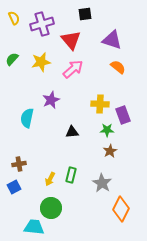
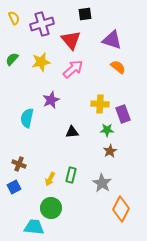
purple rectangle: moved 1 px up
brown cross: rotated 32 degrees clockwise
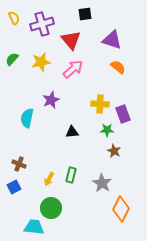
brown star: moved 4 px right; rotated 16 degrees counterclockwise
yellow arrow: moved 1 px left
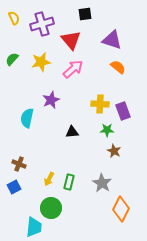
purple rectangle: moved 3 px up
green rectangle: moved 2 px left, 7 px down
cyan trapezoid: rotated 90 degrees clockwise
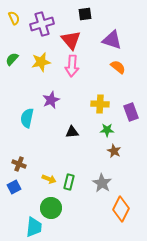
pink arrow: moved 1 px left, 3 px up; rotated 135 degrees clockwise
purple rectangle: moved 8 px right, 1 px down
yellow arrow: rotated 96 degrees counterclockwise
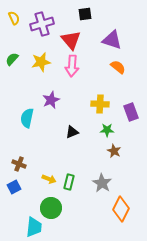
black triangle: rotated 16 degrees counterclockwise
